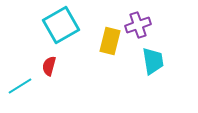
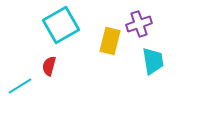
purple cross: moved 1 px right, 1 px up
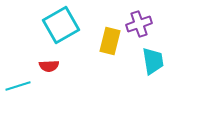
red semicircle: rotated 108 degrees counterclockwise
cyan line: moved 2 px left; rotated 15 degrees clockwise
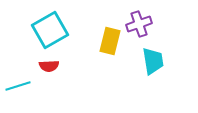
cyan square: moved 11 px left, 5 px down
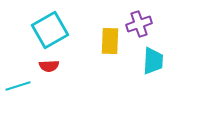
yellow rectangle: rotated 12 degrees counterclockwise
cyan trapezoid: rotated 12 degrees clockwise
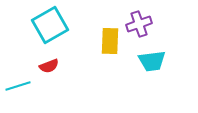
cyan square: moved 5 px up
cyan trapezoid: moved 1 px left; rotated 80 degrees clockwise
red semicircle: rotated 18 degrees counterclockwise
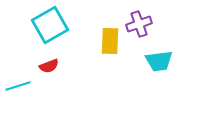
cyan trapezoid: moved 7 px right
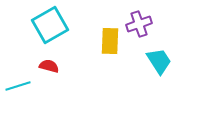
cyan trapezoid: rotated 116 degrees counterclockwise
red semicircle: rotated 144 degrees counterclockwise
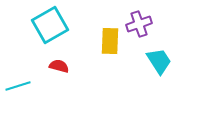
red semicircle: moved 10 px right
